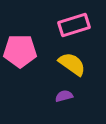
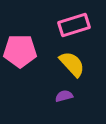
yellow semicircle: rotated 12 degrees clockwise
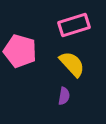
pink pentagon: rotated 16 degrees clockwise
purple semicircle: rotated 114 degrees clockwise
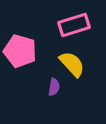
purple semicircle: moved 10 px left, 9 px up
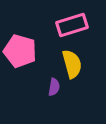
pink rectangle: moved 2 px left
yellow semicircle: rotated 28 degrees clockwise
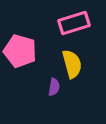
pink rectangle: moved 2 px right, 2 px up
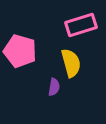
pink rectangle: moved 7 px right, 2 px down
yellow semicircle: moved 1 px left, 1 px up
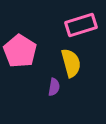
pink pentagon: rotated 16 degrees clockwise
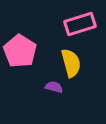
pink rectangle: moved 1 px left, 1 px up
purple semicircle: rotated 84 degrees counterclockwise
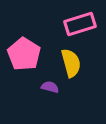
pink pentagon: moved 4 px right, 3 px down
purple semicircle: moved 4 px left
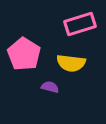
yellow semicircle: rotated 112 degrees clockwise
